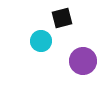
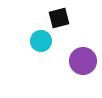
black square: moved 3 px left
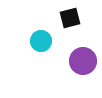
black square: moved 11 px right
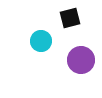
purple circle: moved 2 px left, 1 px up
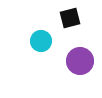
purple circle: moved 1 px left, 1 px down
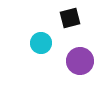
cyan circle: moved 2 px down
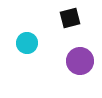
cyan circle: moved 14 px left
